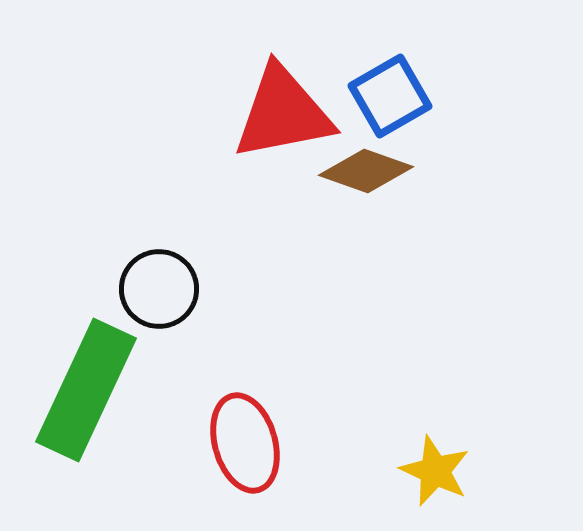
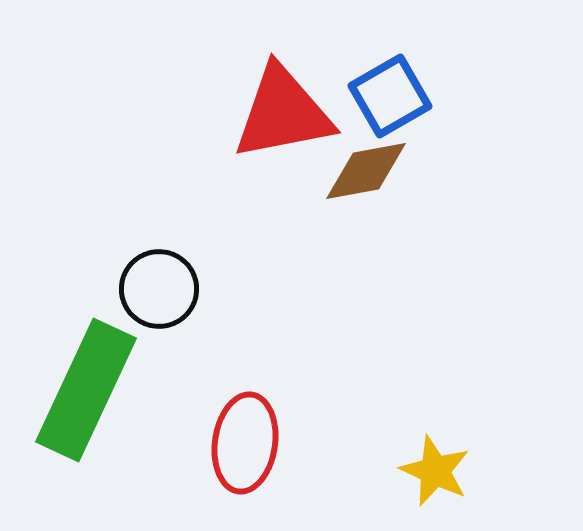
brown diamond: rotated 30 degrees counterclockwise
red ellipse: rotated 24 degrees clockwise
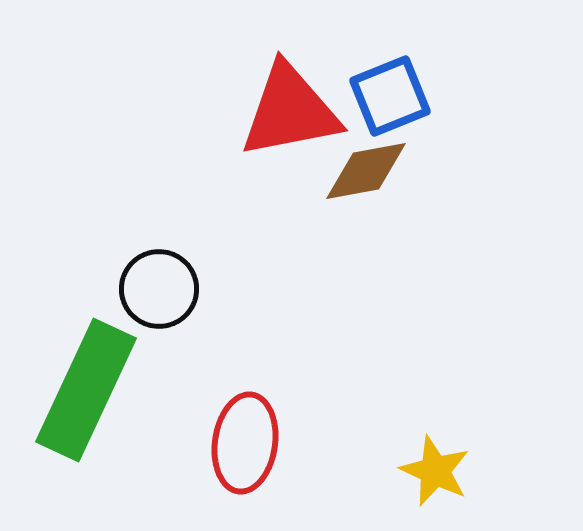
blue square: rotated 8 degrees clockwise
red triangle: moved 7 px right, 2 px up
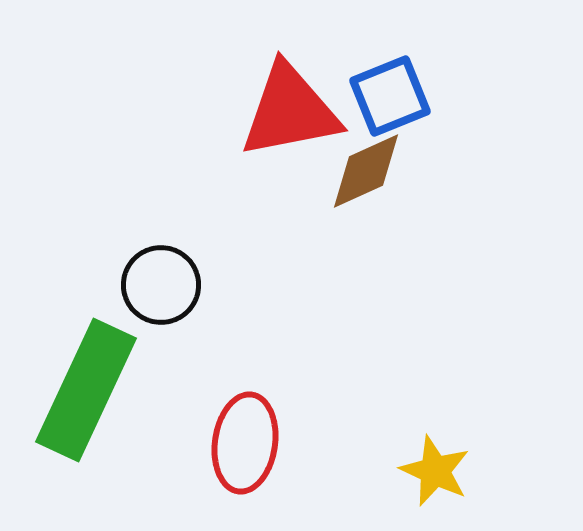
brown diamond: rotated 14 degrees counterclockwise
black circle: moved 2 px right, 4 px up
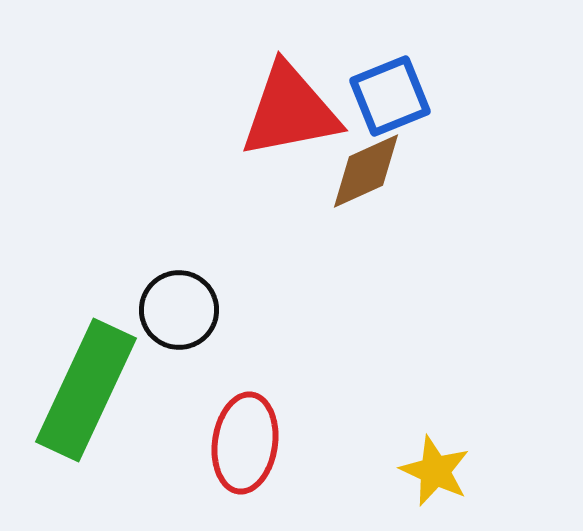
black circle: moved 18 px right, 25 px down
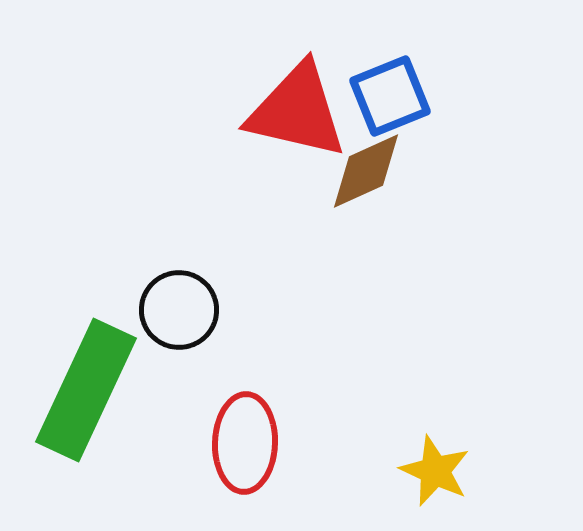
red triangle: moved 7 px right; rotated 24 degrees clockwise
red ellipse: rotated 6 degrees counterclockwise
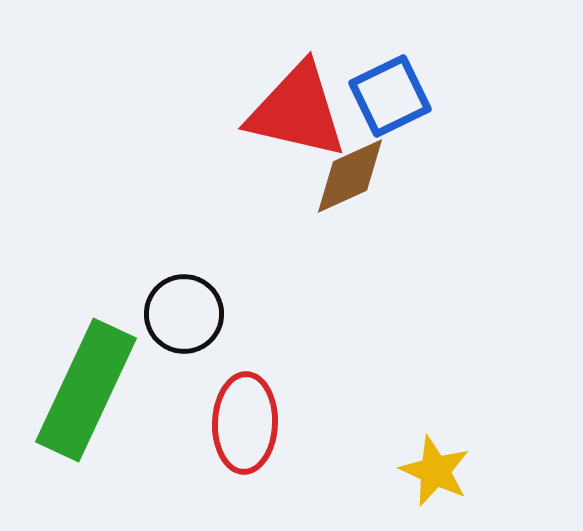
blue square: rotated 4 degrees counterclockwise
brown diamond: moved 16 px left, 5 px down
black circle: moved 5 px right, 4 px down
red ellipse: moved 20 px up
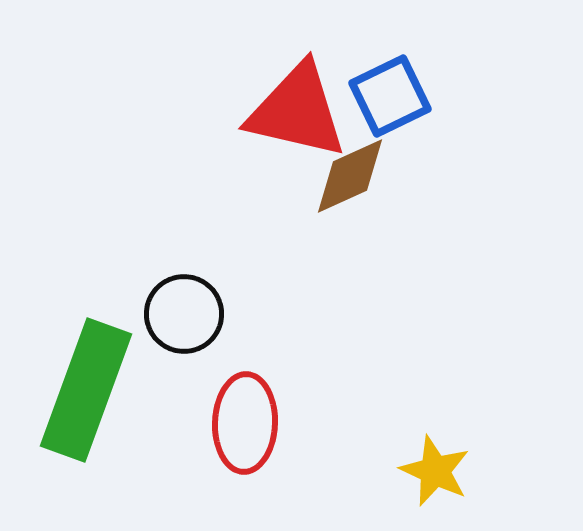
green rectangle: rotated 5 degrees counterclockwise
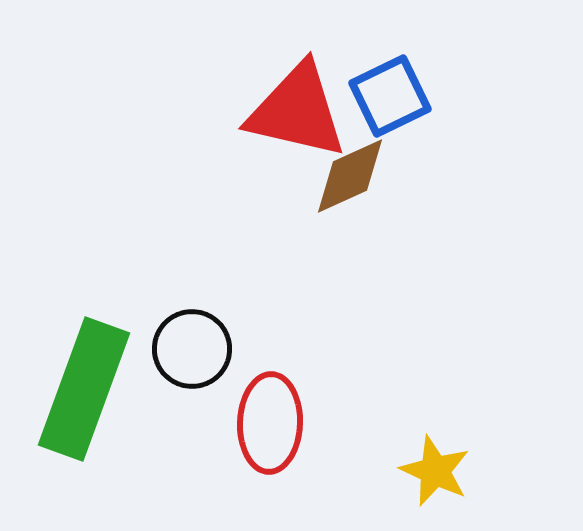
black circle: moved 8 px right, 35 px down
green rectangle: moved 2 px left, 1 px up
red ellipse: moved 25 px right
